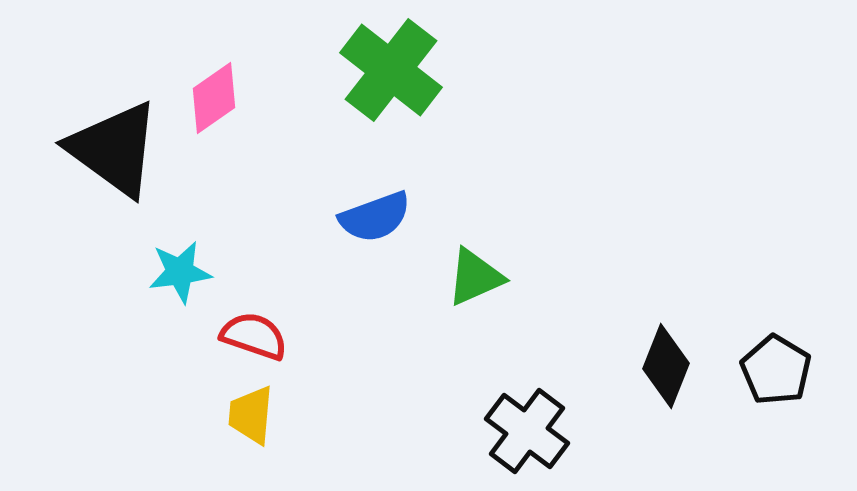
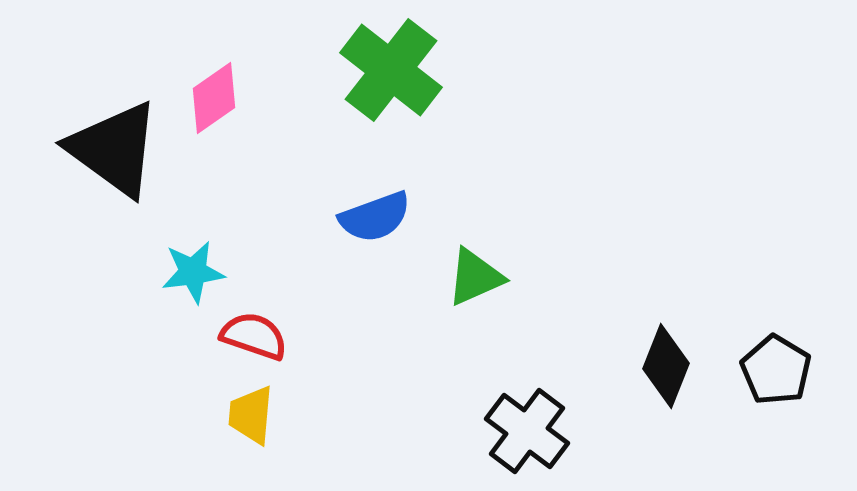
cyan star: moved 13 px right
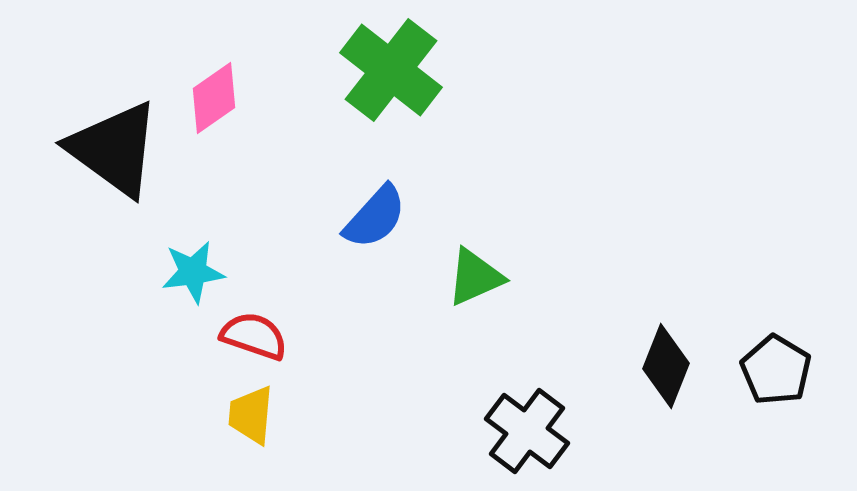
blue semicircle: rotated 28 degrees counterclockwise
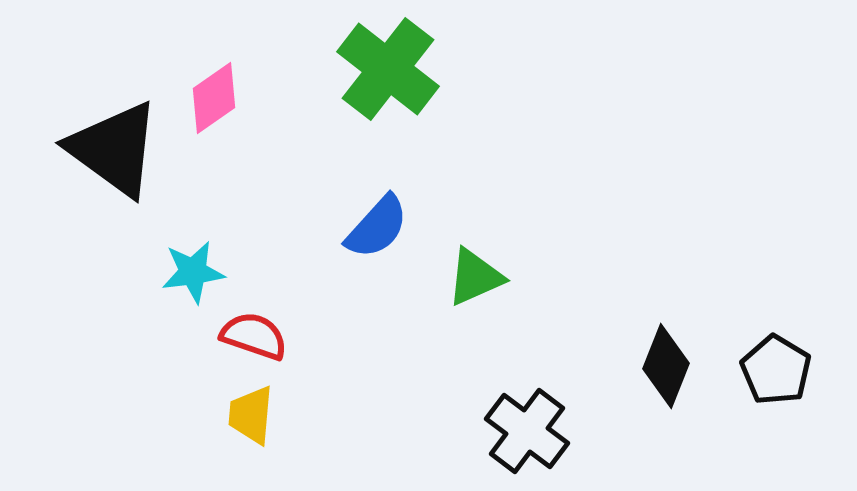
green cross: moved 3 px left, 1 px up
blue semicircle: moved 2 px right, 10 px down
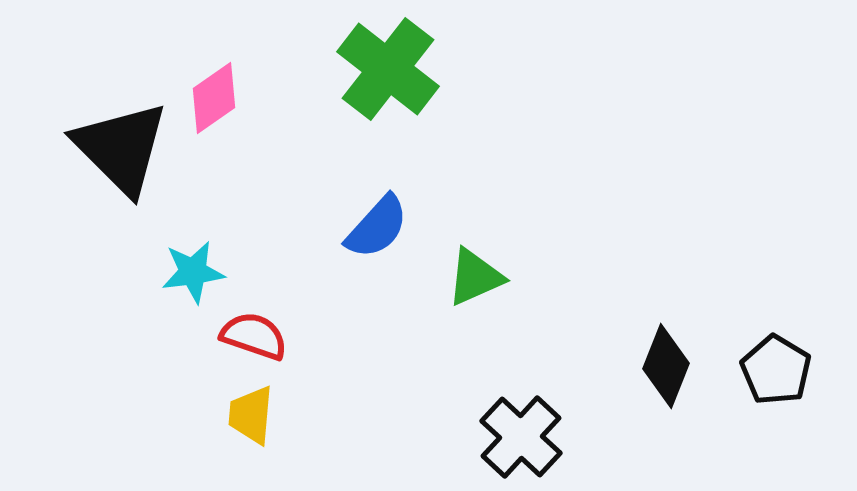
black triangle: moved 7 px right, 1 px up; rotated 9 degrees clockwise
black cross: moved 6 px left, 6 px down; rotated 6 degrees clockwise
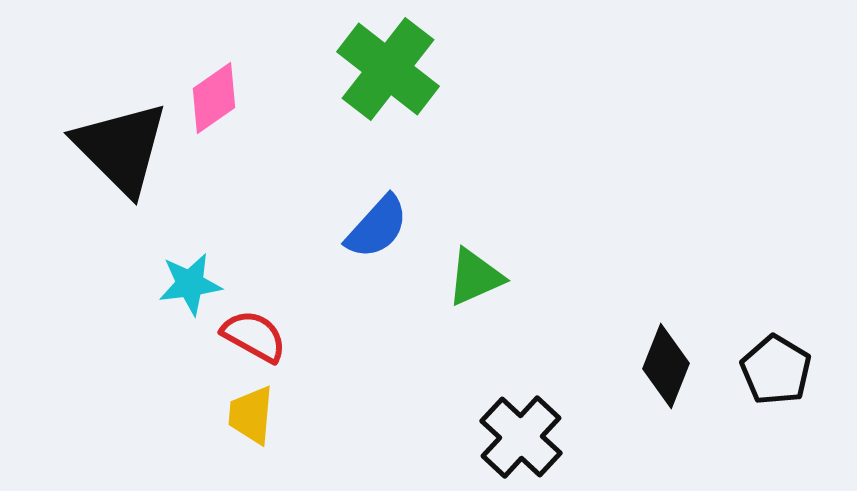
cyan star: moved 3 px left, 12 px down
red semicircle: rotated 10 degrees clockwise
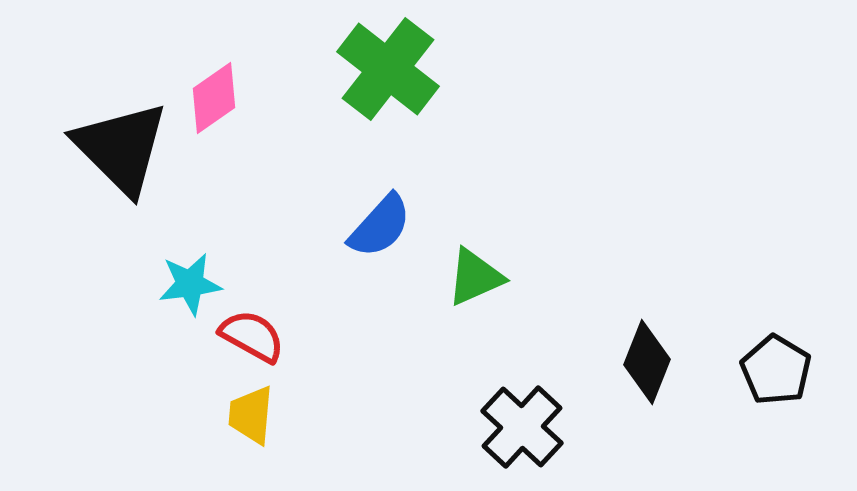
blue semicircle: moved 3 px right, 1 px up
red semicircle: moved 2 px left
black diamond: moved 19 px left, 4 px up
black cross: moved 1 px right, 10 px up
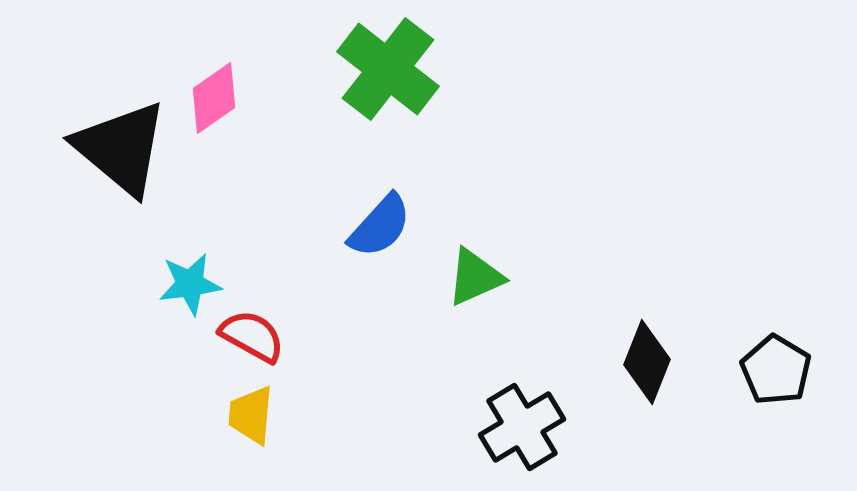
black triangle: rotated 5 degrees counterclockwise
black cross: rotated 16 degrees clockwise
